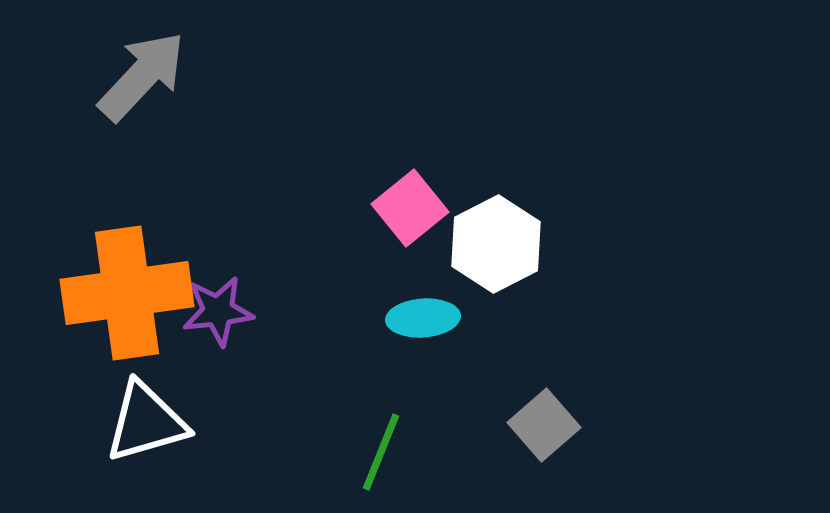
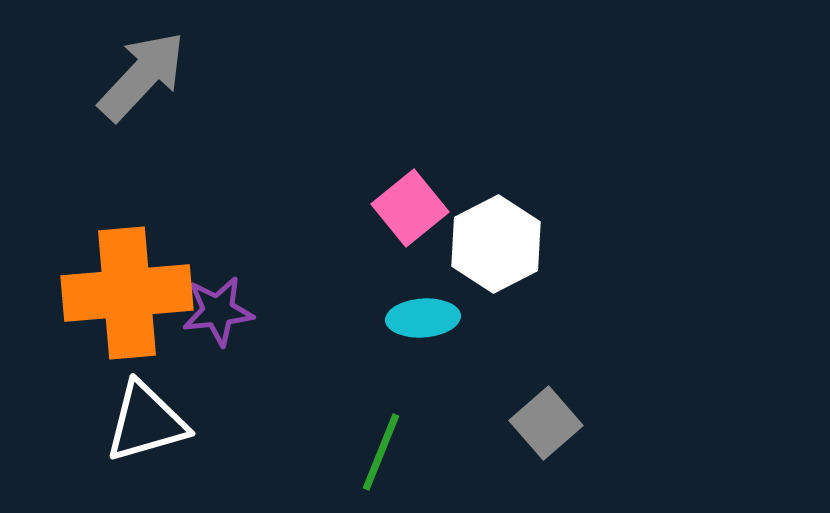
orange cross: rotated 3 degrees clockwise
gray square: moved 2 px right, 2 px up
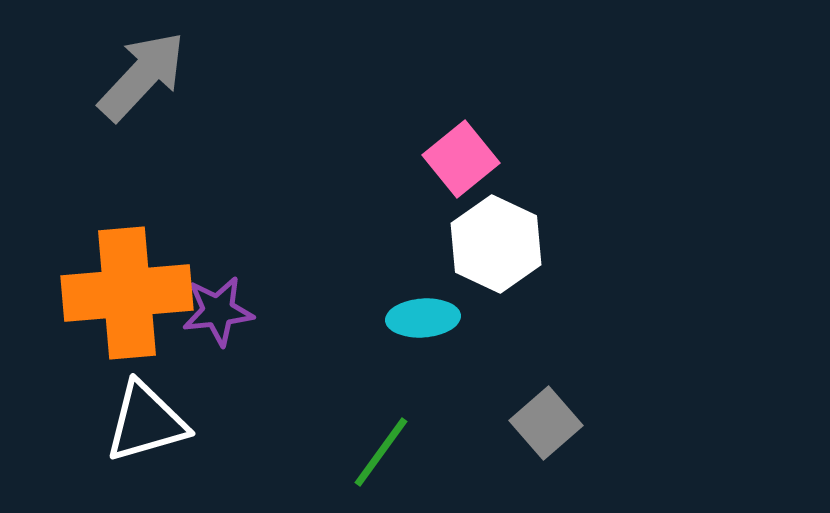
pink square: moved 51 px right, 49 px up
white hexagon: rotated 8 degrees counterclockwise
green line: rotated 14 degrees clockwise
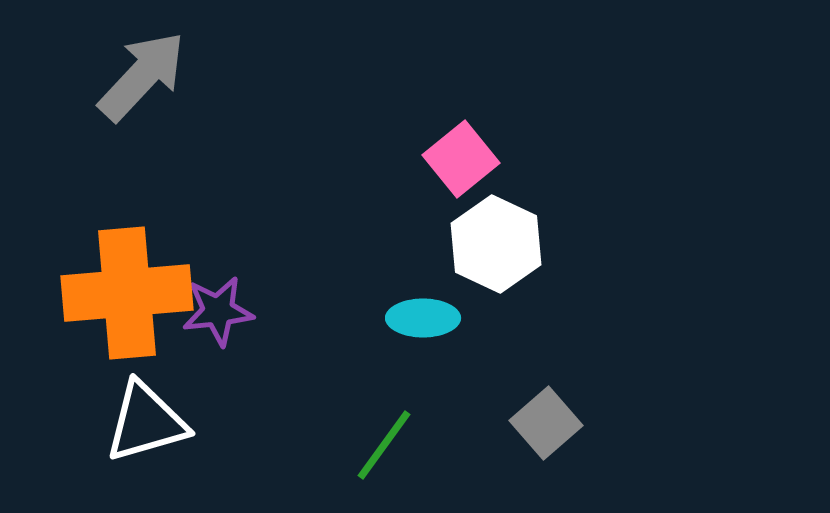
cyan ellipse: rotated 4 degrees clockwise
green line: moved 3 px right, 7 px up
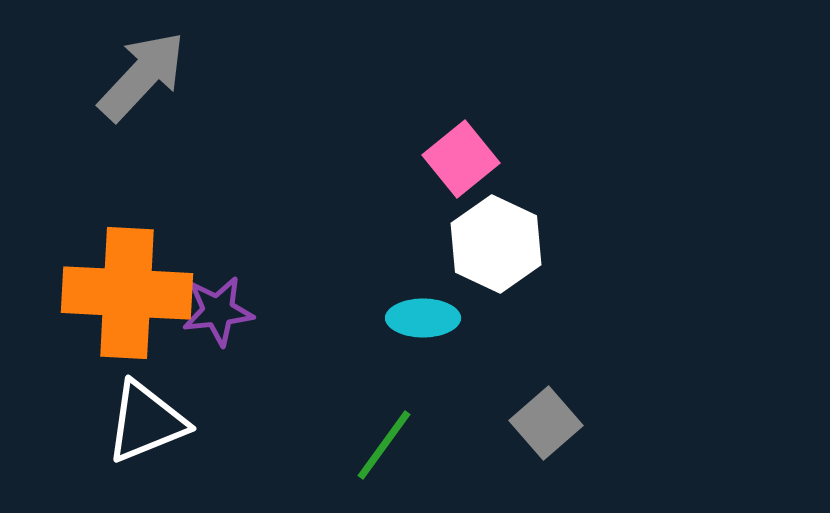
orange cross: rotated 8 degrees clockwise
white triangle: rotated 6 degrees counterclockwise
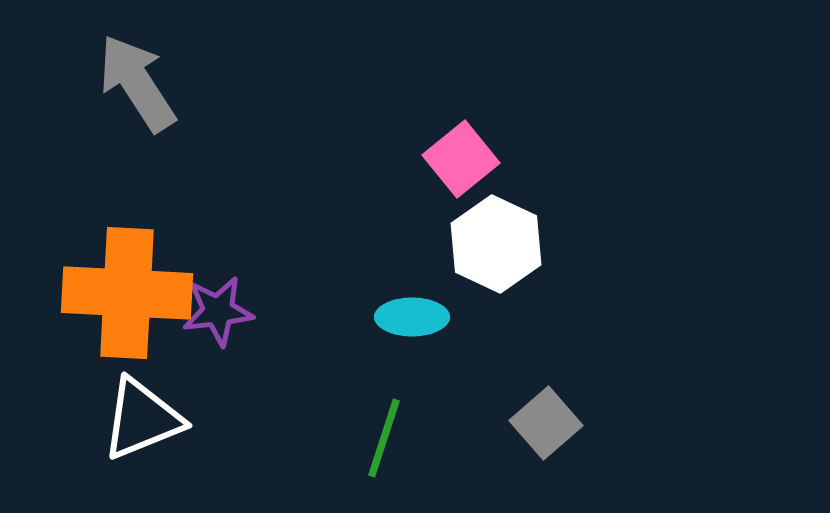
gray arrow: moved 5 px left, 7 px down; rotated 76 degrees counterclockwise
cyan ellipse: moved 11 px left, 1 px up
white triangle: moved 4 px left, 3 px up
green line: moved 7 px up; rotated 18 degrees counterclockwise
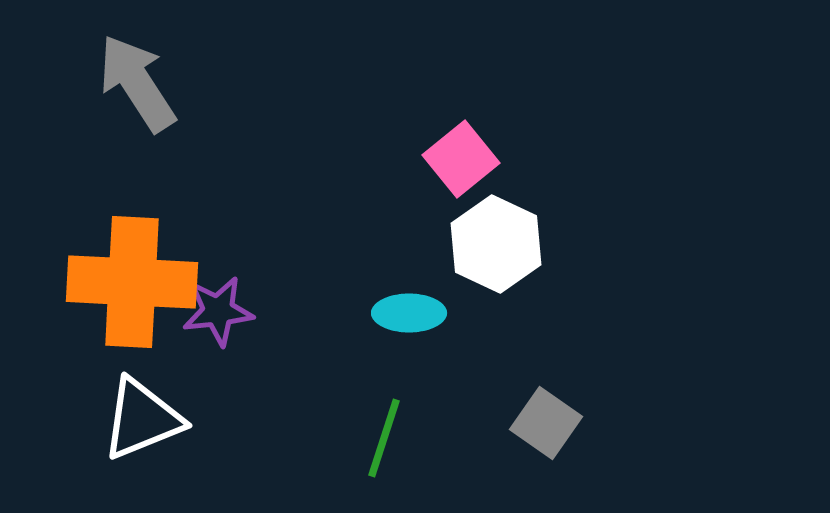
orange cross: moved 5 px right, 11 px up
cyan ellipse: moved 3 px left, 4 px up
gray square: rotated 14 degrees counterclockwise
